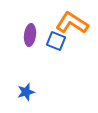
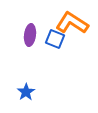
blue square: moved 1 px left, 2 px up
blue star: rotated 18 degrees counterclockwise
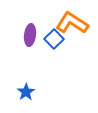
blue square: moved 1 px left; rotated 24 degrees clockwise
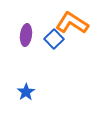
purple ellipse: moved 4 px left
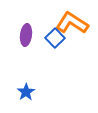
blue square: moved 1 px right, 1 px up
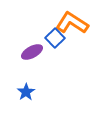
purple ellipse: moved 6 px right, 17 px down; rotated 55 degrees clockwise
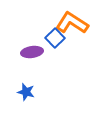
purple ellipse: rotated 20 degrees clockwise
blue star: rotated 24 degrees counterclockwise
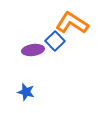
blue square: moved 3 px down
purple ellipse: moved 1 px right, 2 px up
